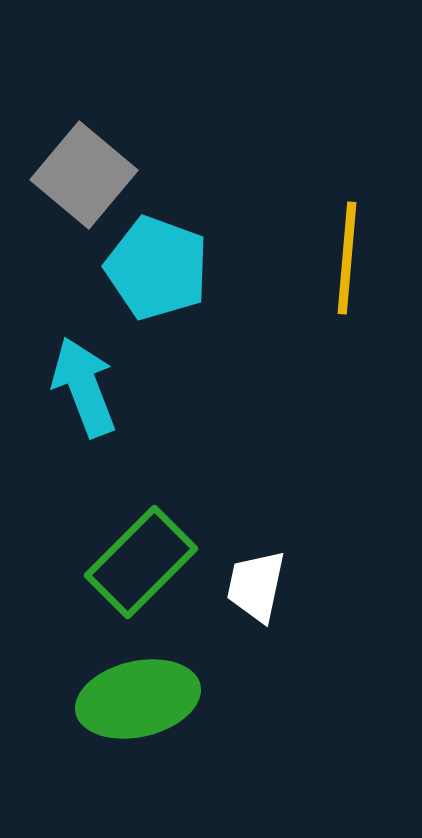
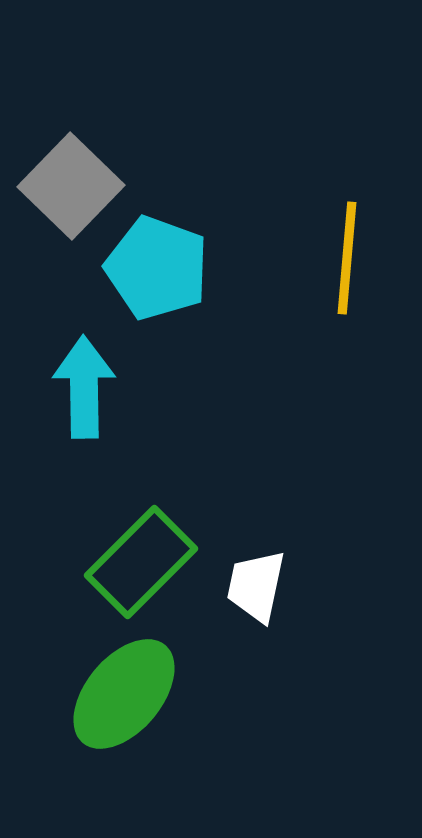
gray square: moved 13 px left, 11 px down; rotated 4 degrees clockwise
cyan arrow: rotated 20 degrees clockwise
green ellipse: moved 14 px left, 5 px up; rotated 37 degrees counterclockwise
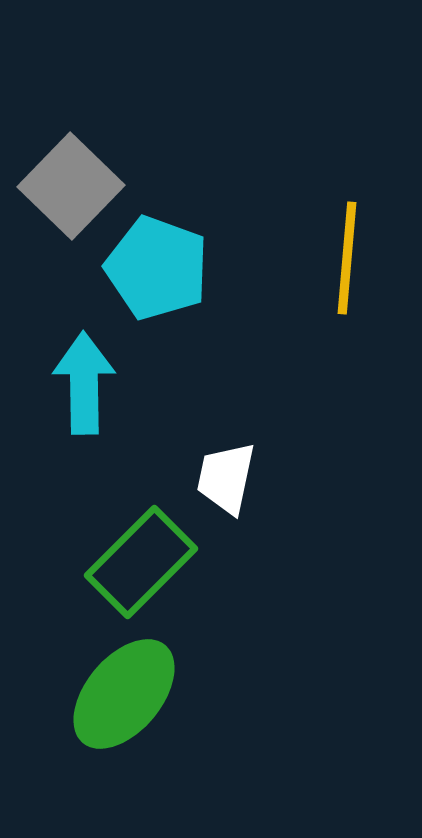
cyan arrow: moved 4 px up
white trapezoid: moved 30 px left, 108 px up
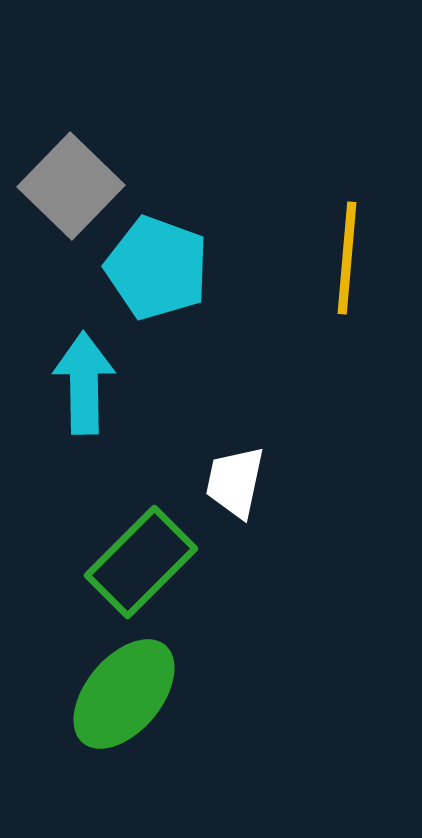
white trapezoid: moved 9 px right, 4 px down
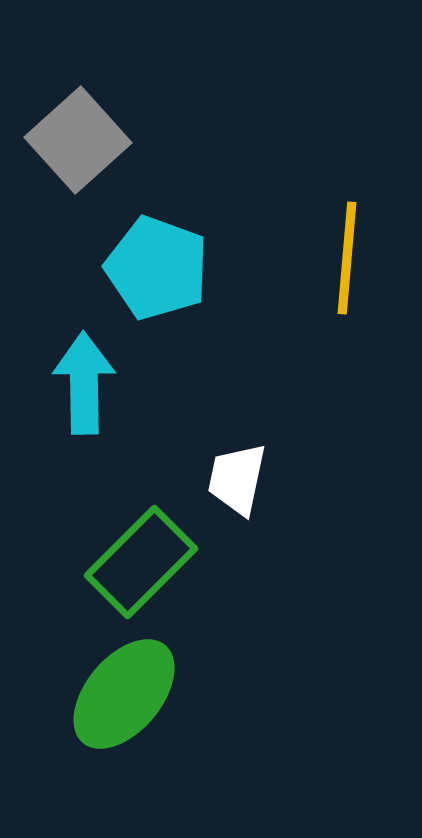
gray square: moved 7 px right, 46 px up; rotated 4 degrees clockwise
white trapezoid: moved 2 px right, 3 px up
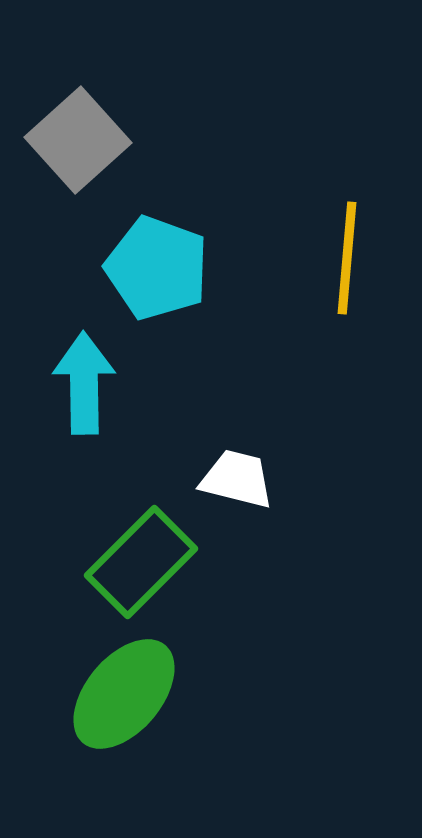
white trapezoid: rotated 92 degrees clockwise
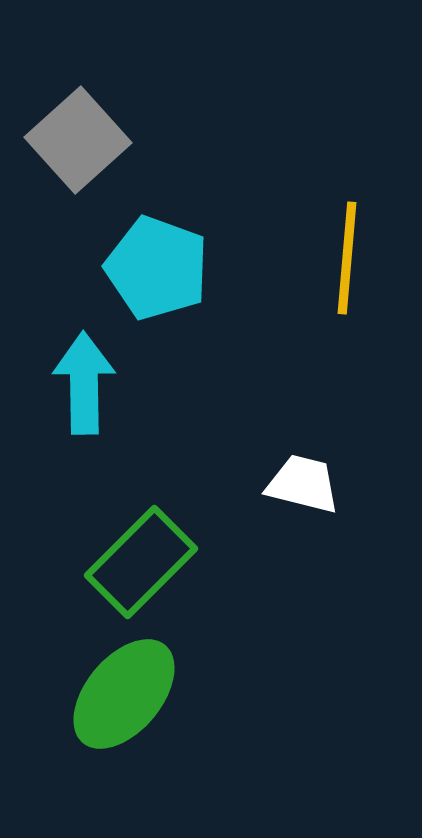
white trapezoid: moved 66 px right, 5 px down
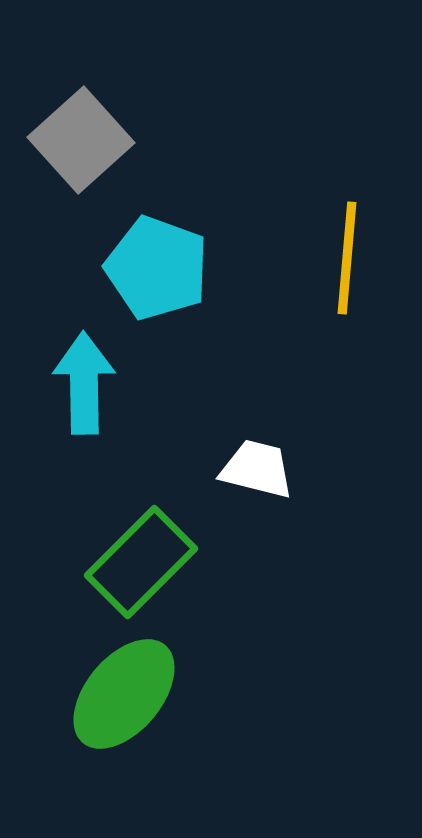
gray square: moved 3 px right
white trapezoid: moved 46 px left, 15 px up
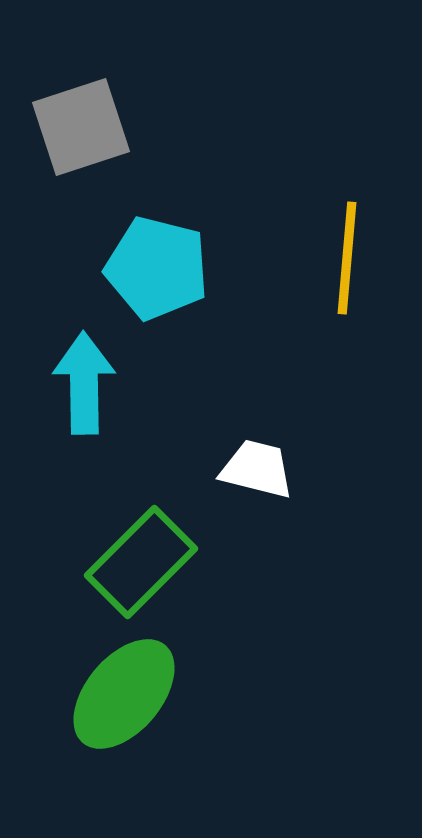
gray square: moved 13 px up; rotated 24 degrees clockwise
cyan pentagon: rotated 6 degrees counterclockwise
